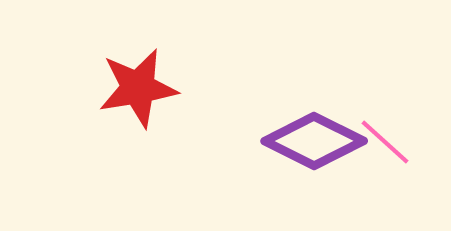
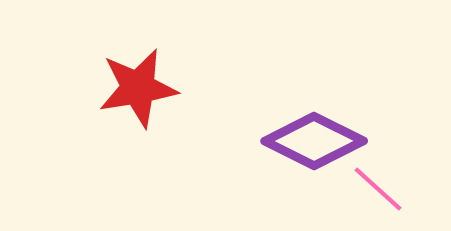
pink line: moved 7 px left, 47 px down
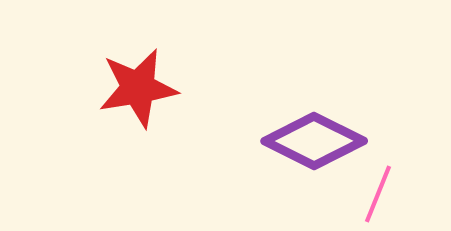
pink line: moved 5 px down; rotated 70 degrees clockwise
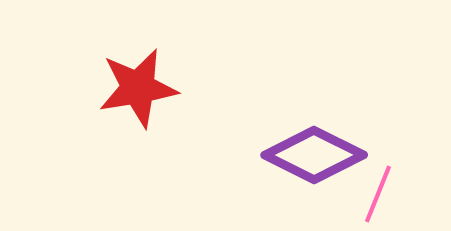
purple diamond: moved 14 px down
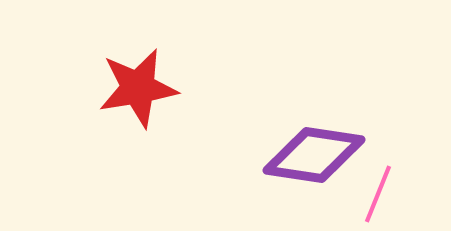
purple diamond: rotated 18 degrees counterclockwise
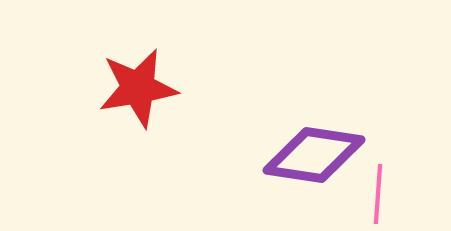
pink line: rotated 18 degrees counterclockwise
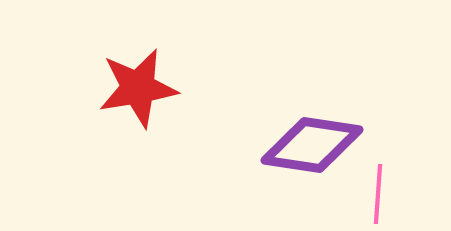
purple diamond: moved 2 px left, 10 px up
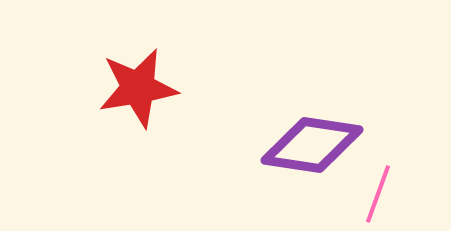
pink line: rotated 16 degrees clockwise
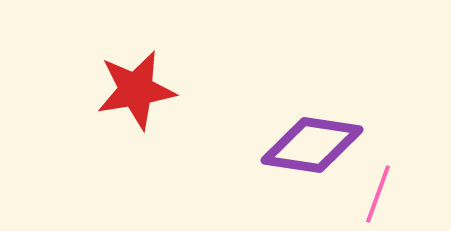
red star: moved 2 px left, 2 px down
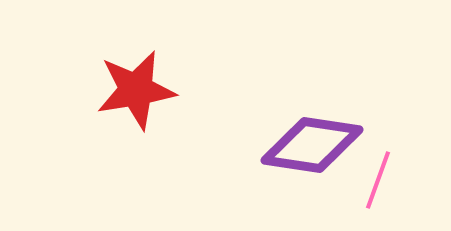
pink line: moved 14 px up
